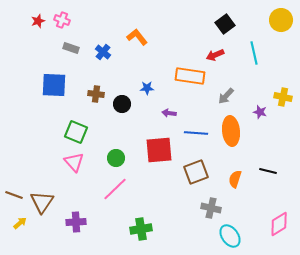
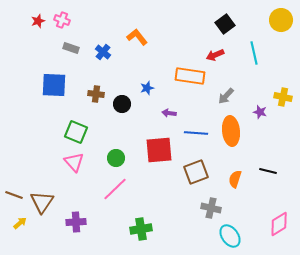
blue star: rotated 16 degrees counterclockwise
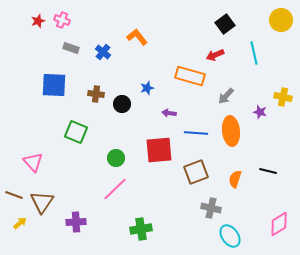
orange rectangle: rotated 8 degrees clockwise
pink triangle: moved 41 px left
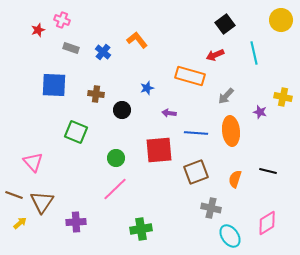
red star: moved 9 px down
orange L-shape: moved 3 px down
black circle: moved 6 px down
pink diamond: moved 12 px left, 1 px up
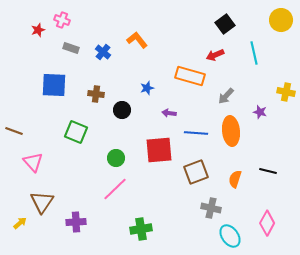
yellow cross: moved 3 px right, 5 px up
brown line: moved 64 px up
pink diamond: rotated 30 degrees counterclockwise
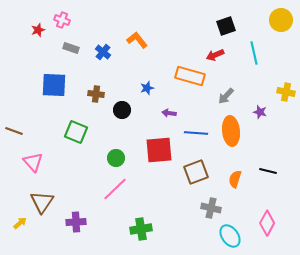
black square: moved 1 px right, 2 px down; rotated 18 degrees clockwise
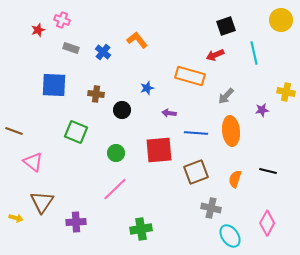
purple star: moved 2 px right, 2 px up; rotated 24 degrees counterclockwise
green circle: moved 5 px up
pink triangle: rotated 10 degrees counterclockwise
yellow arrow: moved 4 px left, 5 px up; rotated 56 degrees clockwise
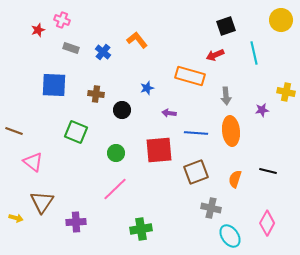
gray arrow: rotated 48 degrees counterclockwise
